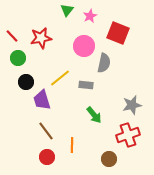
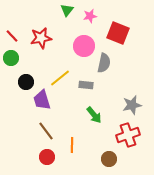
pink star: rotated 16 degrees clockwise
green circle: moved 7 px left
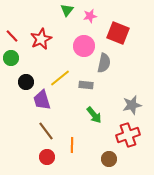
red star: moved 1 px down; rotated 15 degrees counterclockwise
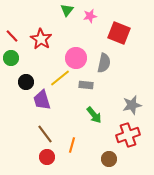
red square: moved 1 px right
red star: rotated 15 degrees counterclockwise
pink circle: moved 8 px left, 12 px down
brown line: moved 1 px left, 3 px down
orange line: rotated 14 degrees clockwise
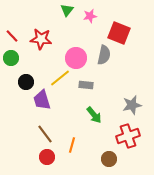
red star: rotated 25 degrees counterclockwise
gray semicircle: moved 8 px up
red cross: moved 1 px down
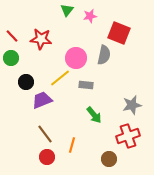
purple trapezoid: rotated 85 degrees clockwise
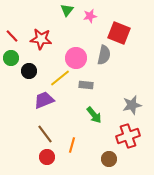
black circle: moved 3 px right, 11 px up
purple trapezoid: moved 2 px right
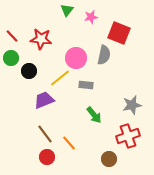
pink star: moved 1 px right, 1 px down
orange line: moved 3 px left, 2 px up; rotated 56 degrees counterclockwise
